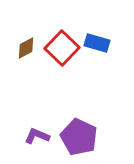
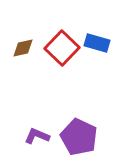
brown diamond: moved 3 px left; rotated 15 degrees clockwise
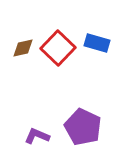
red square: moved 4 px left
purple pentagon: moved 4 px right, 10 px up
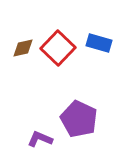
blue rectangle: moved 2 px right
purple pentagon: moved 4 px left, 8 px up
purple L-shape: moved 3 px right, 3 px down
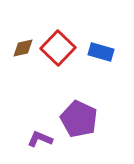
blue rectangle: moved 2 px right, 9 px down
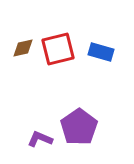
red square: moved 1 px down; rotated 32 degrees clockwise
purple pentagon: moved 8 px down; rotated 12 degrees clockwise
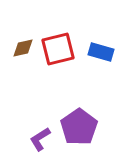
purple L-shape: rotated 55 degrees counterclockwise
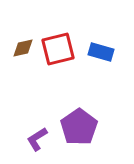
purple L-shape: moved 3 px left
